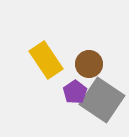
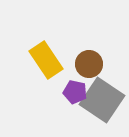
purple pentagon: rotated 25 degrees counterclockwise
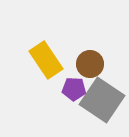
brown circle: moved 1 px right
purple pentagon: moved 1 px left, 3 px up; rotated 10 degrees counterclockwise
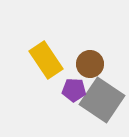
purple pentagon: moved 1 px down
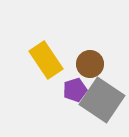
purple pentagon: moved 1 px right; rotated 20 degrees counterclockwise
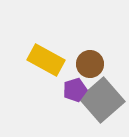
yellow rectangle: rotated 27 degrees counterclockwise
gray square: rotated 15 degrees clockwise
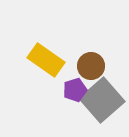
yellow rectangle: rotated 6 degrees clockwise
brown circle: moved 1 px right, 2 px down
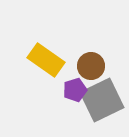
gray square: rotated 15 degrees clockwise
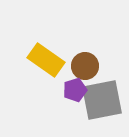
brown circle: moved 6 px left
gray square: rotated 15 degrees clockwise
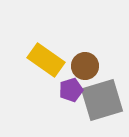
purple pentagon: moved 4 px left
gray square: rotated 6 degrees counterclockwise
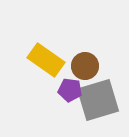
purple pentagon: moved 1 px left; rotated 25 degrees clockwise
gray square: moved 4 px left
